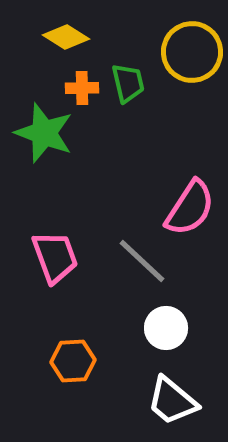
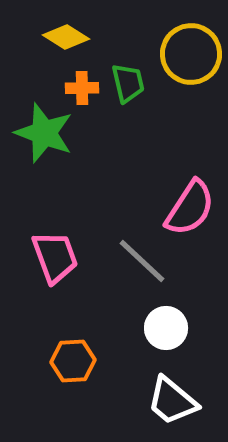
yellow circle: moved 1 px left, 2 px down
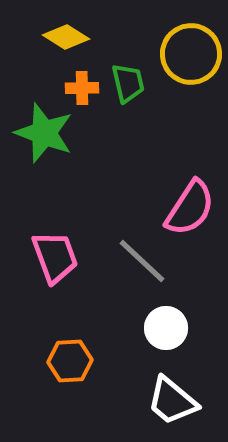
orange hexagon: moved 3 px left
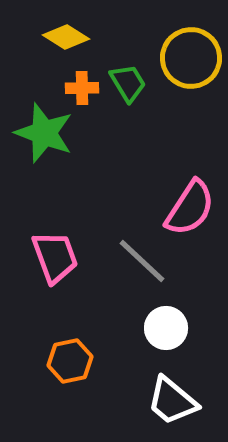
yellow circle: moved 4 px down
green trapezoid: rotated 18 degrees counterclockwise
orange hexagon: rotated 9 degrees counterclockwise
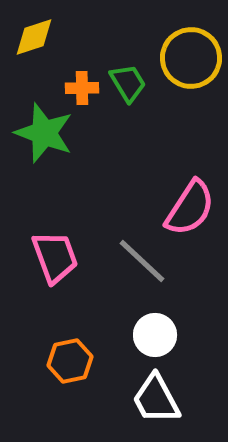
yellow diamond: moved 32 px left; rotated 51 degrees counterclockwise
white circle: moved 11 px left, 7 px down
white trapezoid: moved 16 px left, 2 px up; rotated 22 degrees clockwise
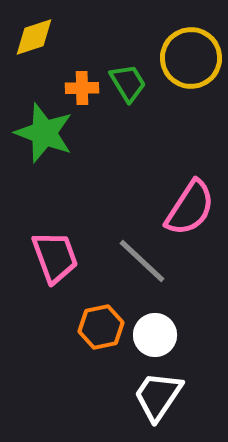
orange hexagon: moved 31 px right, 34 px up
white trapezoid: moved 2 px right, 3 px up; rotated 62 degrees clockwise
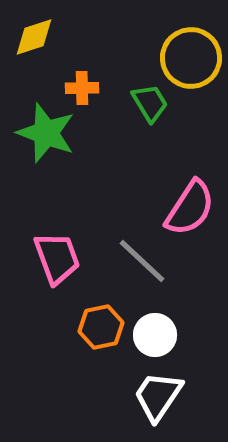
green trapezoid: moved 22 px right, 20 px down
green star: moved 2 px right
pink trapezoid: moved 2 px right, 1 px down
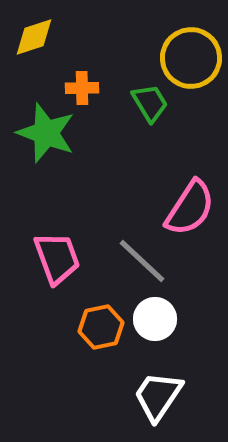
white circle: moved 16 px up
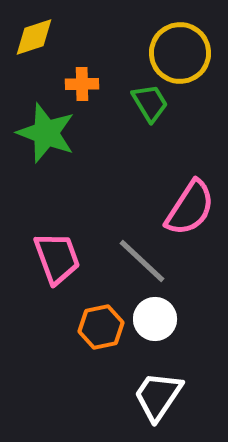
yellow circle: moved 11 px left, 5 px up
orange cross: moved 4 px up
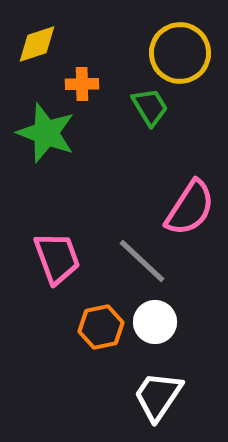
yellow diamond: moved 3 px right, 7 px down
green trapezoid: moved 4 px down
white circle: moved 3 px down
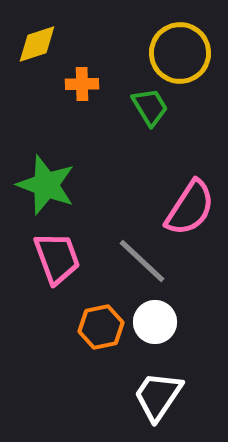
green star: moved 52 px down
